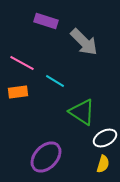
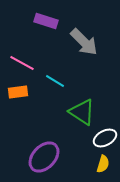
purple ellipse: moved 2 px left
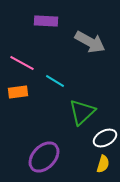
purple rectangle: rotated 15 degrees counterclockwise
gray arrow: moved 6 px right; rotated 16 degrees counterclockwise
green triangle: rotated 44 degrees clockwise
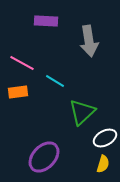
gray arrow: moved 1 px left, 1 px up; rotated 52 degrees clockwise
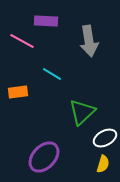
pink line: moved 22 px up
cyan line: moved 3 px left, 7 px up
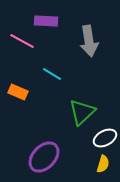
orange rectangle: rotated 30 degrees clockwise
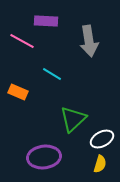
green triangle: moved 9 px left, 7 px down
white ellipse: moved 3 px left, 1 px down
purple ellipse: rotated 40 degrees clockwise
yellow semicircle: moved 3 px left
